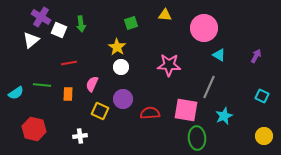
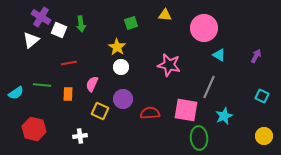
pink star: rotated 10 degrees clockwise
green ellipse: moved 2 px right
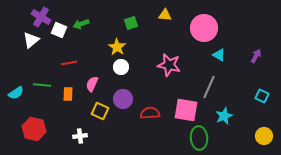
green arrow: rotated 77 degrees clockwise
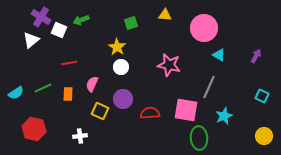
green arrow: moved 4 px up
green line: moved 1 px right, 3 px down; rotated 30 degrees counterclockwise
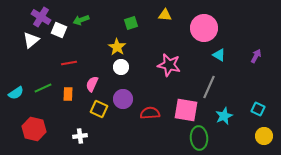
cyan square: moved 4 px left, 13 px down
yellow square: moved 1 px left, 2 px up
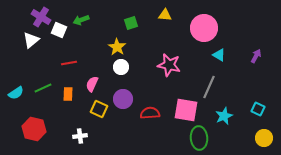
yellow circle: moved 2 px down
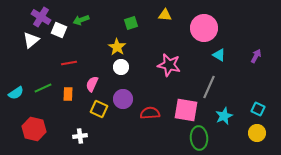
yellow circle: moved 7 px left, 5 px up
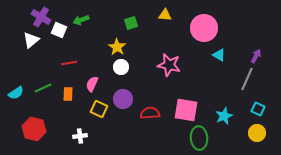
gray line: moved 38 px right, 8 px up
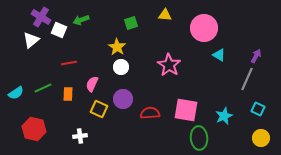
pink star: rotated 20 degrees clockwise
yellow circle: moved 4 px right, 5 px down
